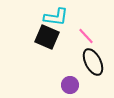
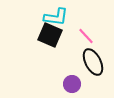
black square: moved 3 px right, 2 px up
purple circle: moved 2 px right, 1 px up
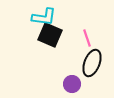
cyan L-shape: moved 12 px left
pink line: moved 1 px right, 2 px down; rotated 24 degrees clockwise
black ellipse: moved 1 px left, 1 px down; rotated 48 degrees clockwise
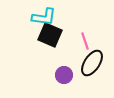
pink line: moved 2 px left, 3 px down
black ellipse: rotated 12 degrees clockwise
purple circle: moved 8 px left, 9 px up
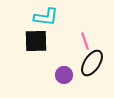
cyan L-shape: moved 2 px right
black square: moved 14 px left, 6 px down; rotated 25 degrees counterclockwise
